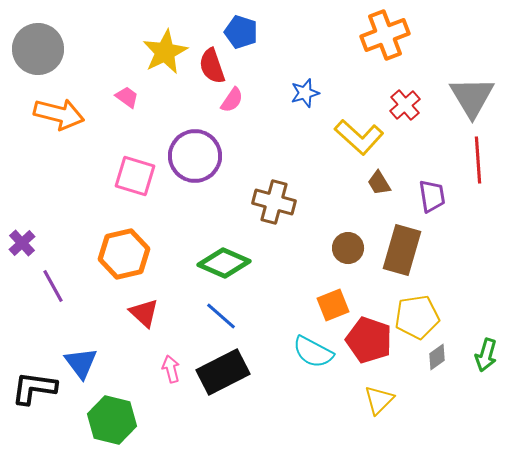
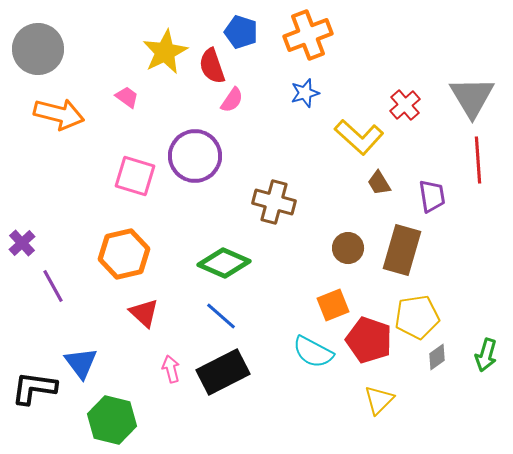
orange cross: moved 77 px left
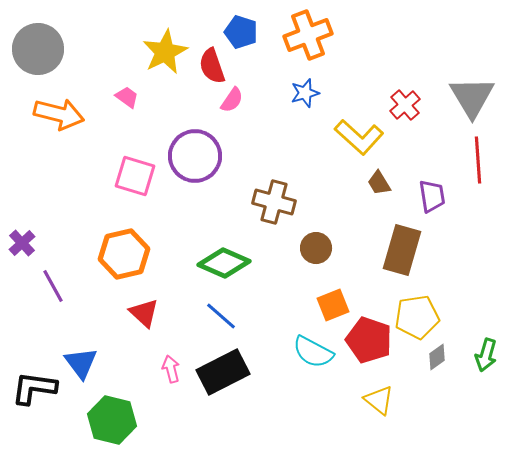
brown circle: moved 32 px left
yellow triangle: rotated 36 degrees counterclockwise
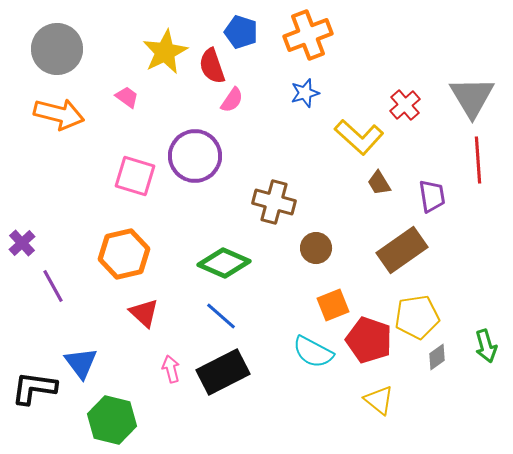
gray circle: moved 19 px right
brown rectangle: rotated 39 degrees clockwise
green arrow: moved 9 px up; rotated 32 degrees counterclockwise
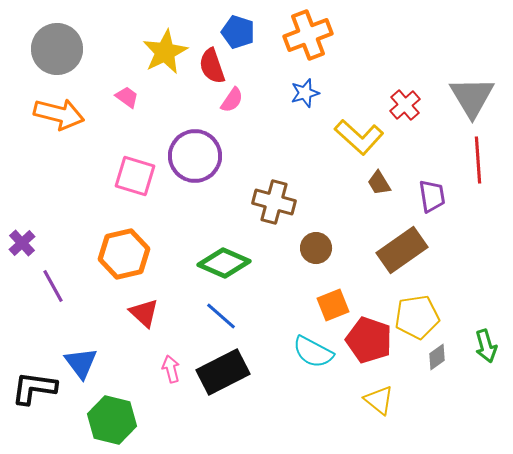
blue pentagon: moved 3 px left
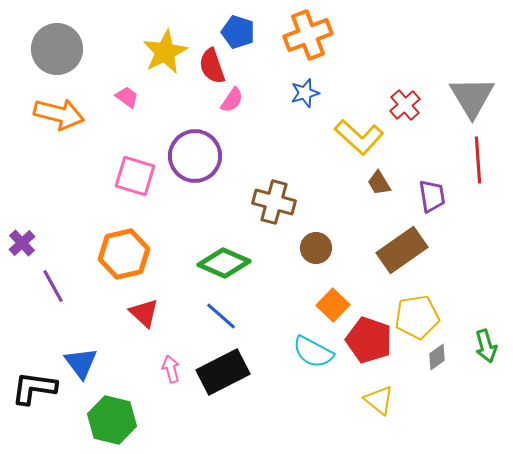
orange square: rotated 24 degrees counterclockwise
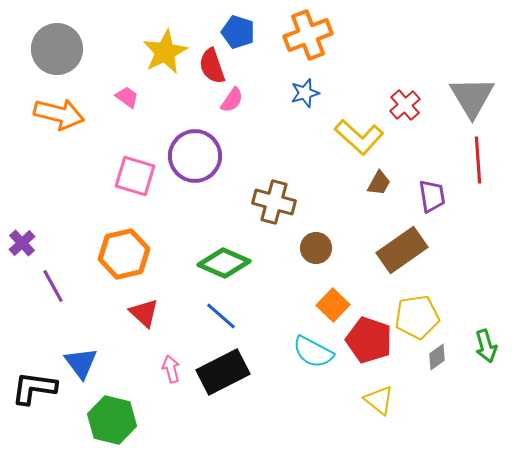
brown trapezoid: rotated 120 degrees counterclockwise
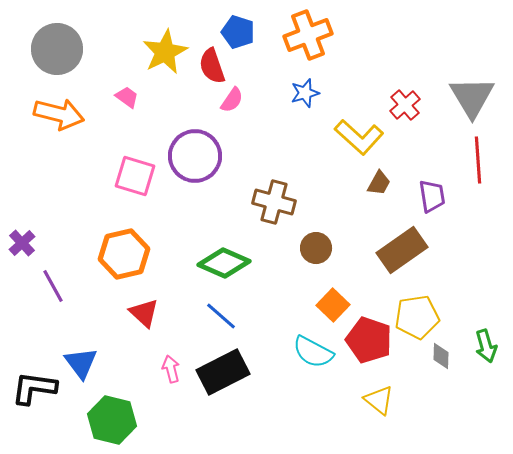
gray diamond: moved 4 px right, 1 px up; rotated 52 degrees counterclockwise
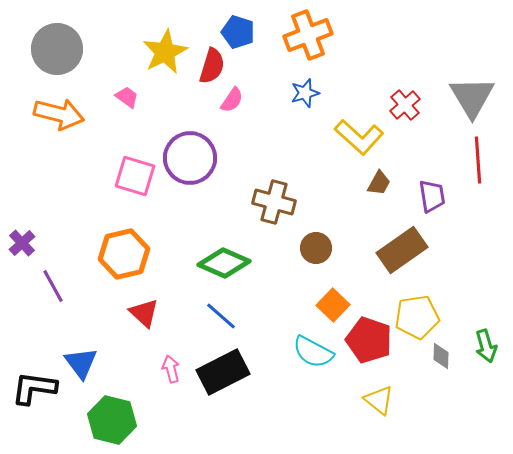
red semicircle: rotated 144 degrees counterclockwise
purple circle: moved 5 px left, 2 px down
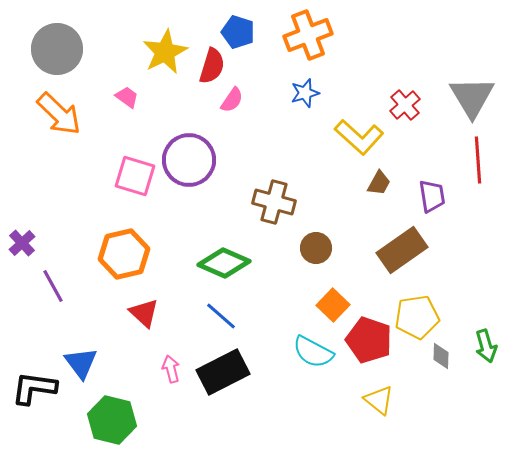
orange arrow: rotated 30 degrees clockwise
purple circle: moved 1 px left, 2 px down
